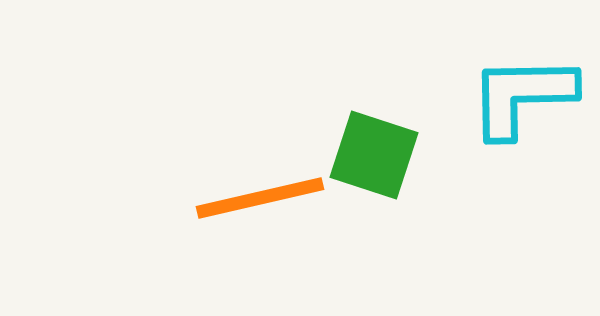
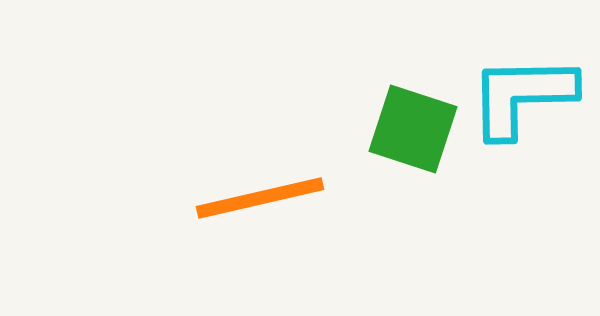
green square: moved 39 px right, 26 px up
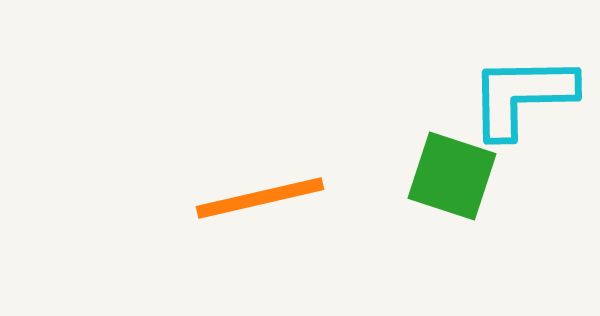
green square: moved 39 px right, 47 px down
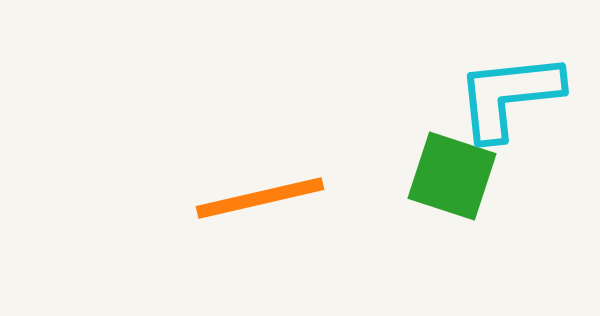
cyan L-shape: moved 13 px left; rotated 5 degrees counterclockwise
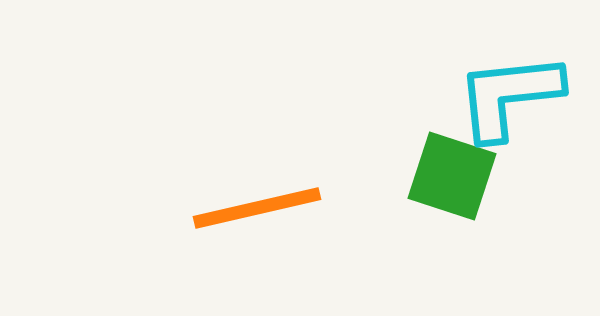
orange line: moved 3 px left, 10 px down
